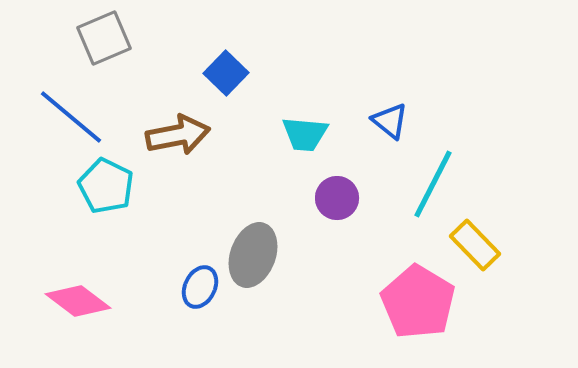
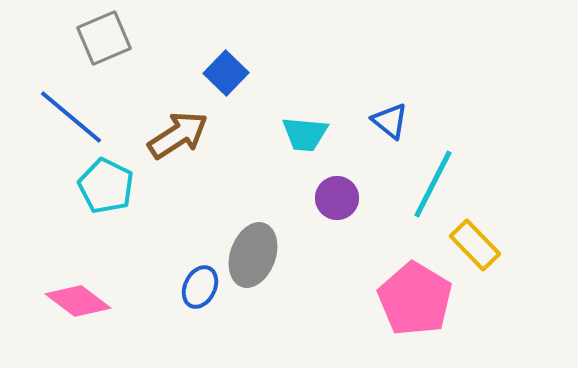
brown arrow: rotated 22 degrees counterclockwise
pink pentagon: moved 3 px left, 3 px up
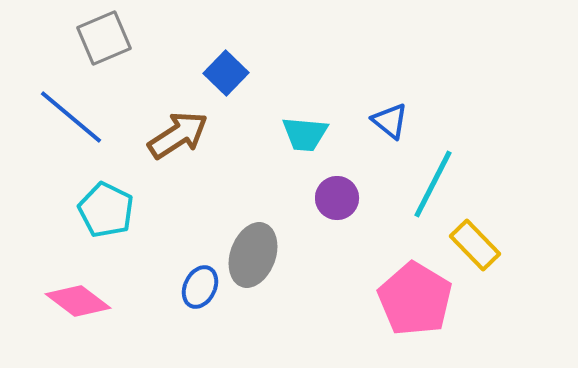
cyan pentagon: moved 24 px down
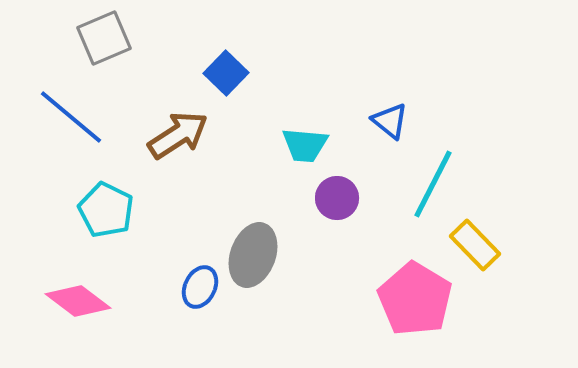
cyan trapezoid: moved 11 px down
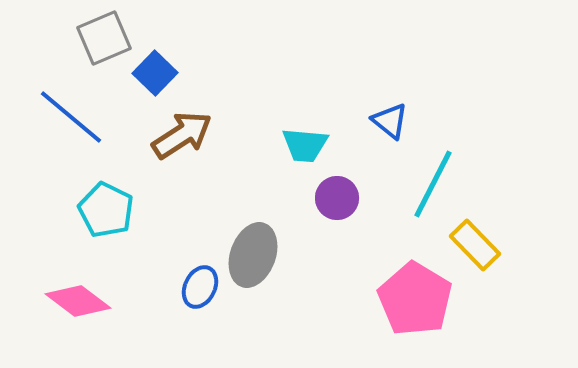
blue square: moved 71 px left
brown arrow: moved 4 px right
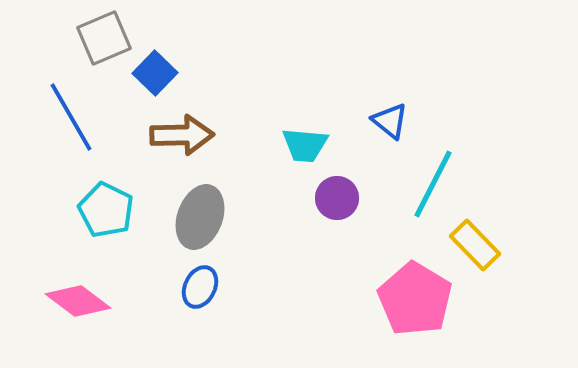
blue line: rotated 20 degrees clockwise
brown arrow: rotated 32 degrees clockwise
gray ellipse: moved 53 px left, 38 px up
